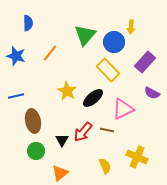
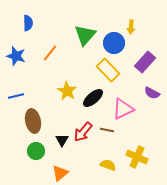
blue circle: moved 1 px down
yellow semicircle: moved 3 px right, 1 px up; rotated 49 degrees counterclockwise
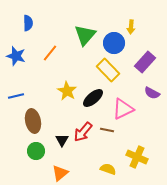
yellow semicircle: moved 4 px down
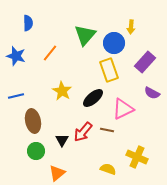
yellow rectangle: moved 1 px right; rotated 25 degrees clockwise
yellow star: moved 5 px left
orange triangle: moved 3 px left
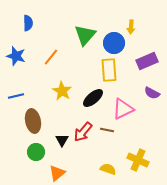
orange line: moved 1 px right, 4 px down
purple rectangle: moved 2 px right, 1 px up; rotated 25 degrees clockwise
yellow rectangle: rotated 15 degrees clockwise
green circle: moved 1 px down
yellow cross: moved 1 px right, 3 px down
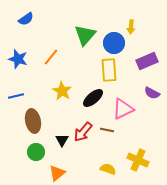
blue semicircle: moved 2 px left, 4 px up; rotated 56 degrees clockwise
blue star: moved 2 px right, 3 px down
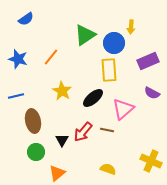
green triangle: rotated 15 degrees clockwise
purple rectangle: moved 1 px right
pink triangle: rotated 15 degrees counterclockwise
yellow cross: moved 13 px right, 1 px down
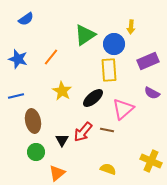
blue circle: moved 1 px down
